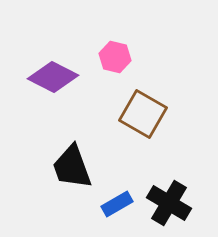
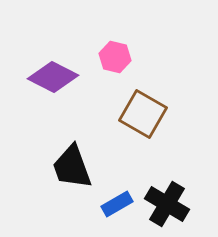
black cross: moved 2 px left, 1 px down
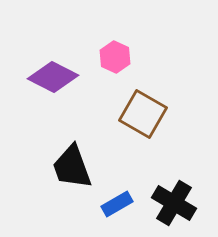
pink hexagon: rotated 12 degrees clockwise
black cross: moved 7 px right, 1 px up
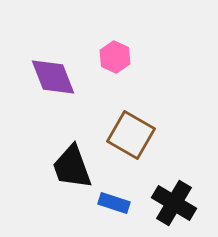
purple diamond: rotated 42 degrees clockwise
brown square: moved 12 px left, 21 px down
blue rectangle: moved 3 px left, 1 px up; rotated 48 degrees clockwise
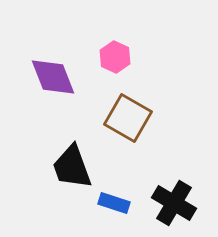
brown square: moved 3 px left, 17 px up
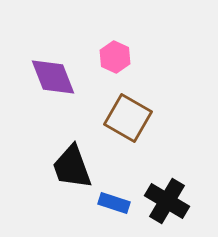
black cross: moved 7 px left, 2 px up
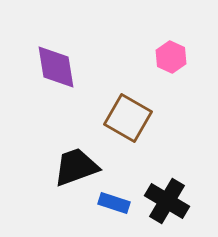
pink hexagon: moved 56 px right
purple diamond: moved 3 px right, 10 px up; rotated 12 degrees clockwise
black trapezoid: moved 4 px right; rotated 90 degrees clockwise
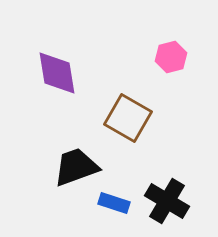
pink hexagon: rotated 20 degrees clockwise
purple diamond: moved 1 px right, 6 px down
